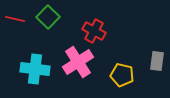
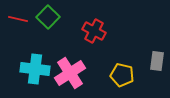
red line: moved 3 px right
pink cross: moved 8 px left, 11 px down
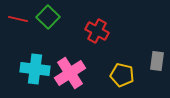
red cross: moved 3 px right
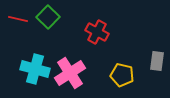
red cross: moved 1 px down
cyan cross: rotated 8 degrees clockwise
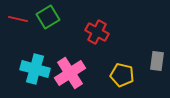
green square: rotated 15 degrees clockwise
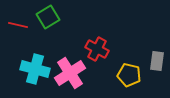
red line: moved 6 px down
red cross: moved 17 px down
yellow pentagon: moved 7 px right
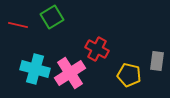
green square: moved 4 px right
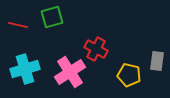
green square: rotated 15 degrees clockwise
red cross: moved 1 px left
cyan cross: moved 10 px left; rotated 32 degrees counterclockwise
pink cross: moved 1 px up
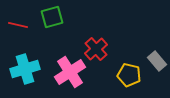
red cross: rotated 20 degrees clockwise
gray rectangle: rotated 48 degrees counterclockwise
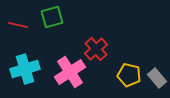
gray rectangle: moved 17 px down
